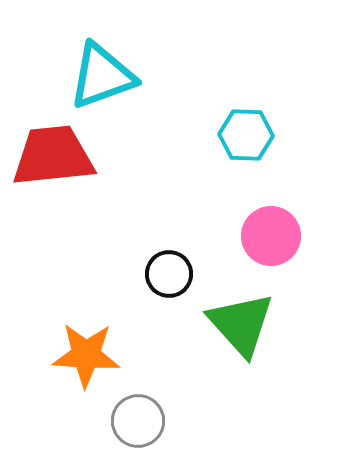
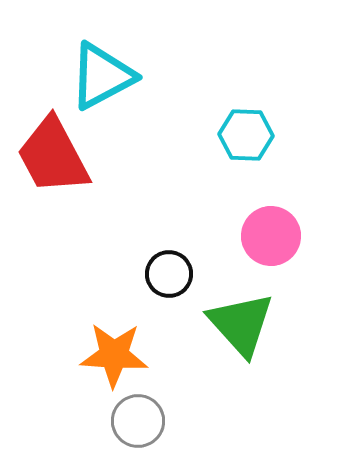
cyan triangle: rotated 8 degrees counterclockwise
red trapezoid: rotated 112 degrees counterclockwise
orange star: moved 28 px right
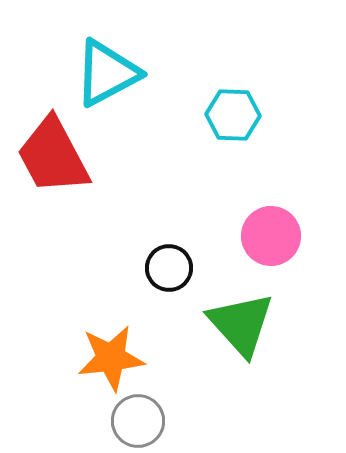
cyan triangle: moved 5 px right, 3 px up
cyan hexagon: moved 13 px left, 20 px up
black circle: moved 6 px up
orange star: moved 3 px left, 3 px down; rotated 10 degrees counterclockwise
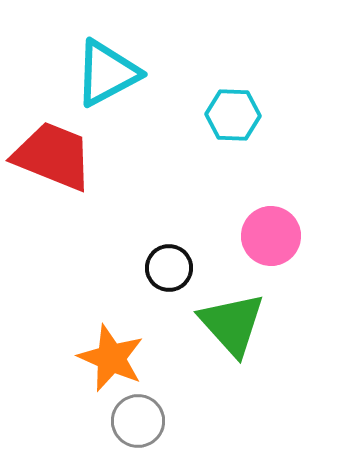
red trapezoid: rotated 140 degrees clockwise
green triangle: moved 9 px left
orange star: rotated 30 degrees clockwise
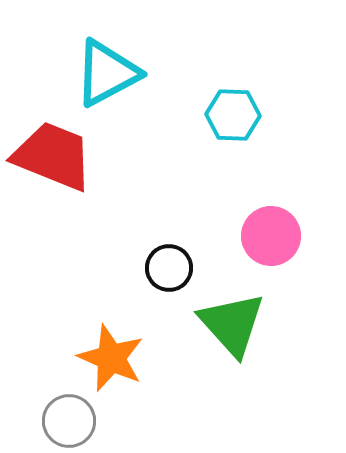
gray circle: moved 69 px left
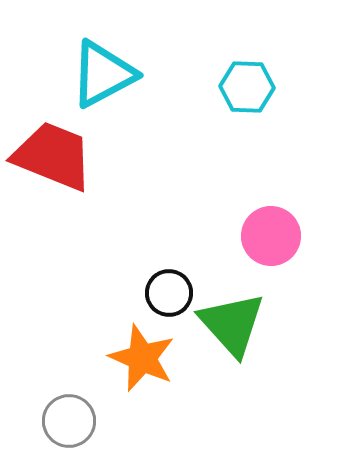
cyan triangle: moved 4 px left, 1 px down
cyan hexagon: moved 14 px right, 28 px up
black circle: moved 25 px down
orange star: moved 31 px right
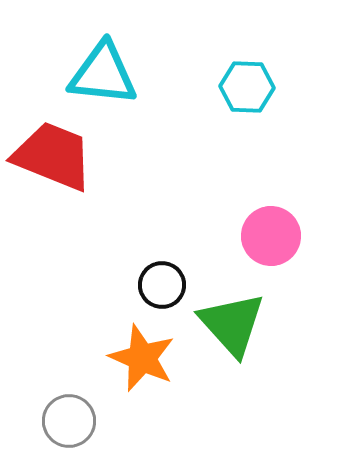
cyan triangle: rotated 34 degrees clockwise
black circle: moved 7 px left, 8 px up
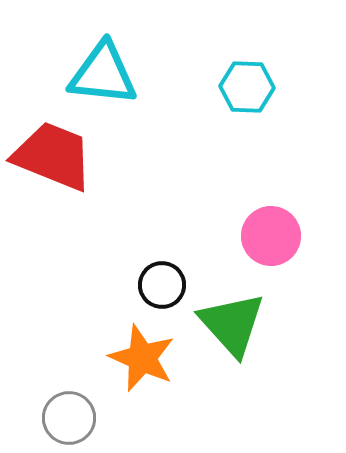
gray circle: moved 3 px up
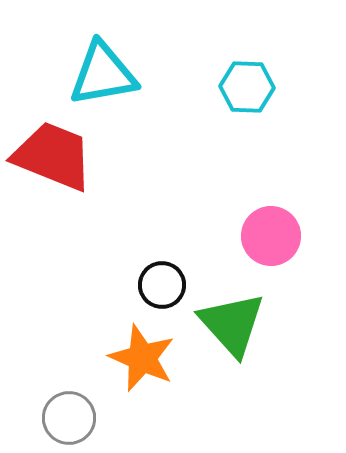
cyan triangle: rotated 16 degrees counterclockwise
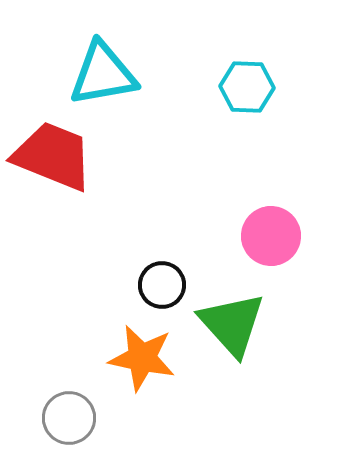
orange star: rotated 12 degrees counterclockwise
